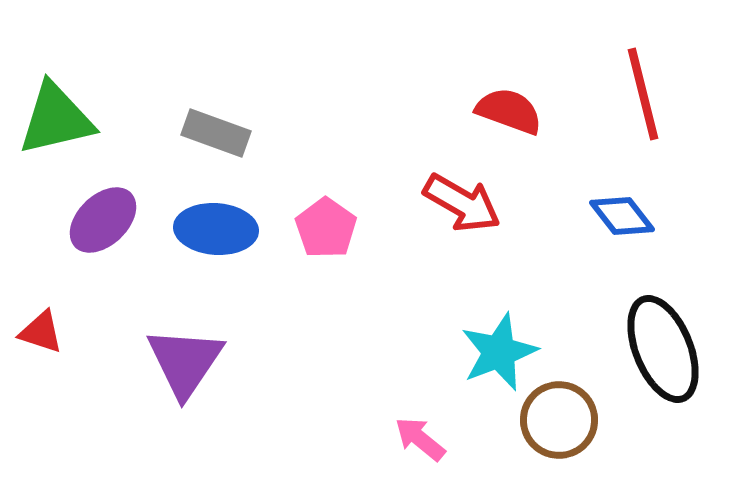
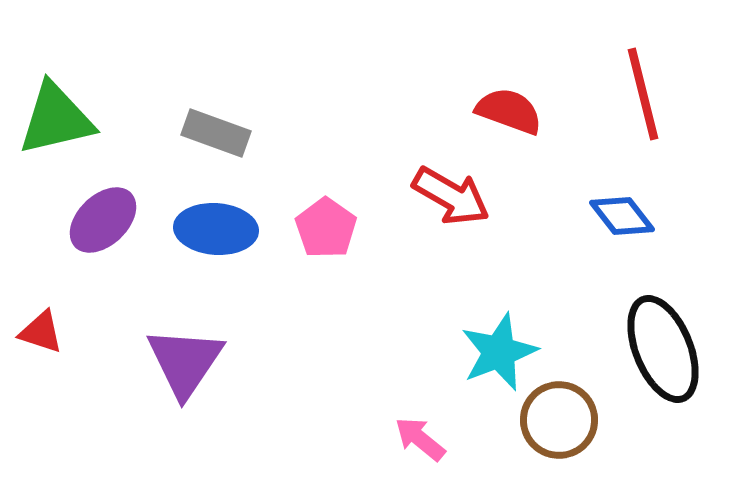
red arrow: moved 11 px left, 7 px up
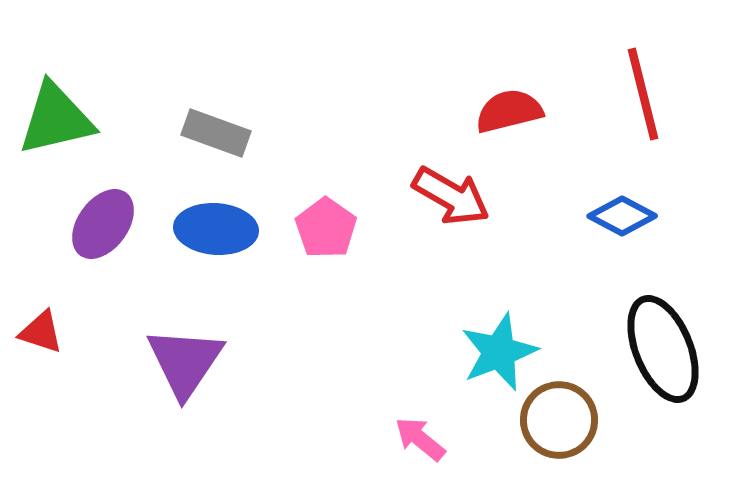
red semicircle: rotated 34 degrees counterclockwise
blue diamond: rotated 24 degrees counterclockwise
purple ellipse: moved 4 px down; rotated 10 degrees counterclockwise
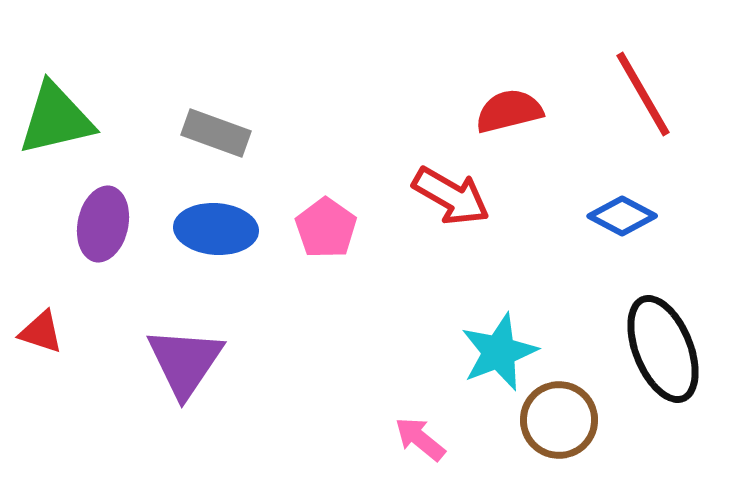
red line: rotated 16 degrees counterclockwise
purple ellipse: rotated 24 degrees counterclockwise
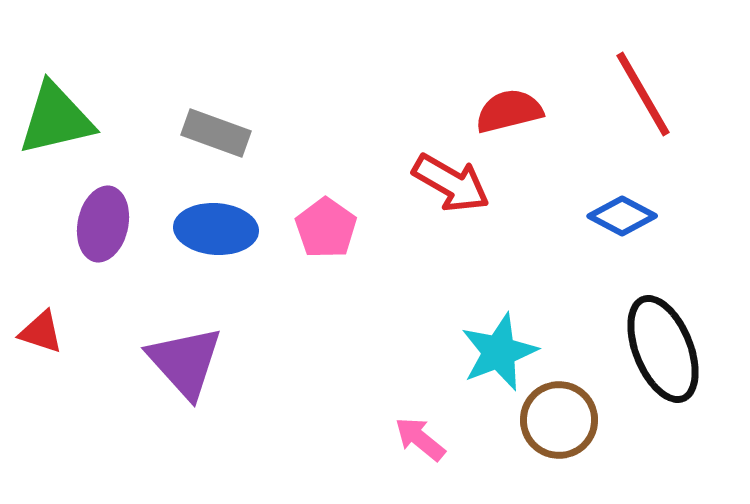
red arrow: moved 13 px up
purple triangle: rotated 16 degrees counterclockwise
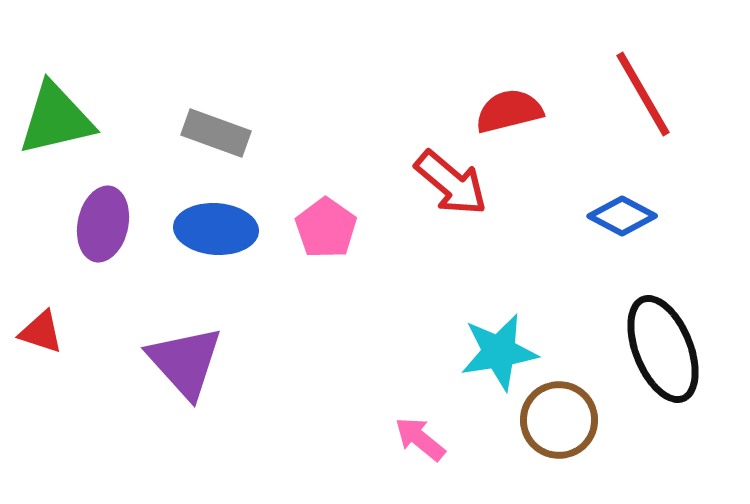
red arrow: rotated 10 degrees clockwise
cyan star: rotated 12 degrees clockwise
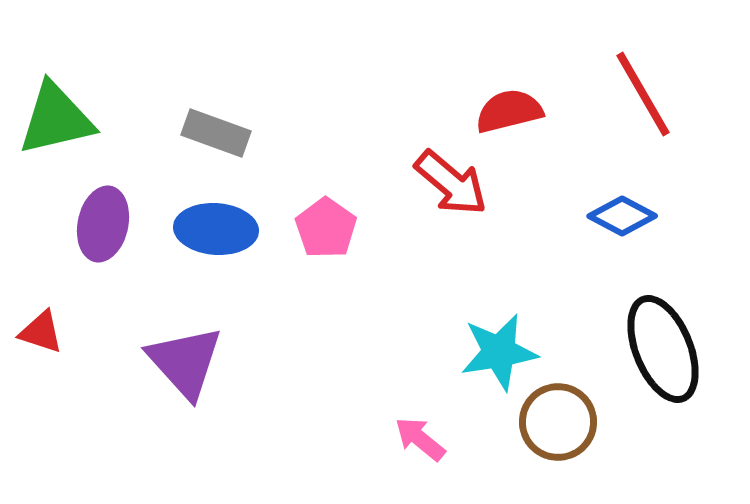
brown circle: moved 1 px left, 2 px down
